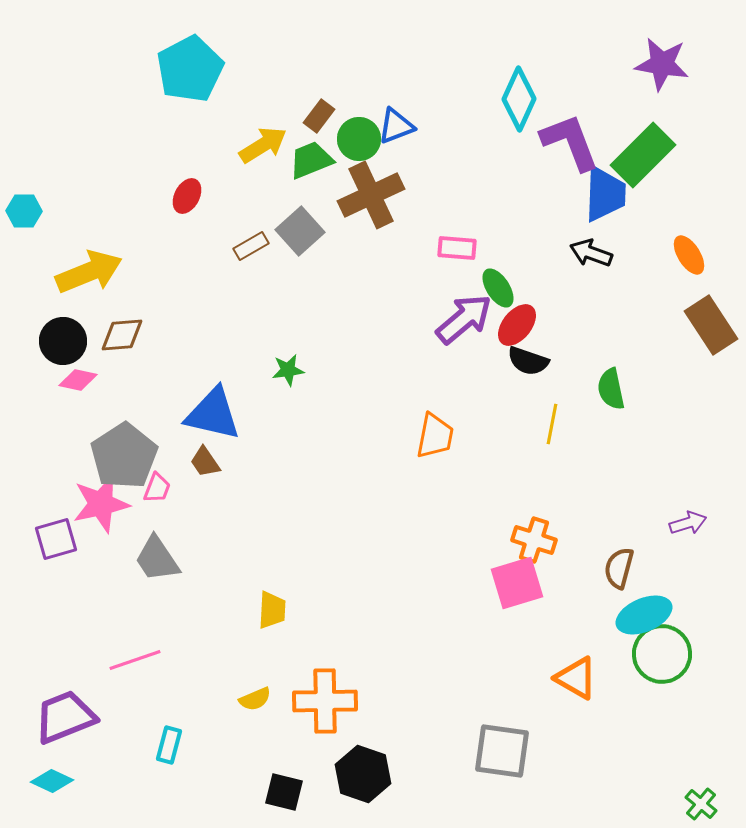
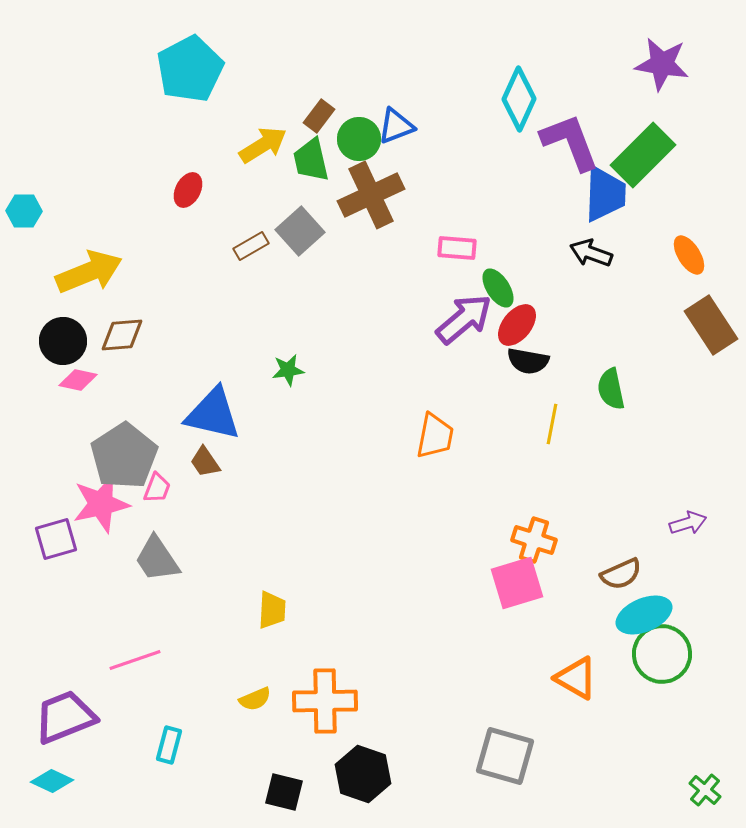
green trapezoid at (311, 160): rotated 81 degrees counterclockwise
red ellipse at (187, 196): moved 1 px right, 6 px up
black semicircle at (528, 361): rotated 9 degrees counterclockwise
brown semicircle at (619, 568): moved 2 px right, 6 px down; rotated 129 degrees counterclockwise
gray square at (502, 751): moved 3 px right, 5 px down; rotated 8 degrees clockwise
green cross at (701, 804): moved 4 px right, 14 px up
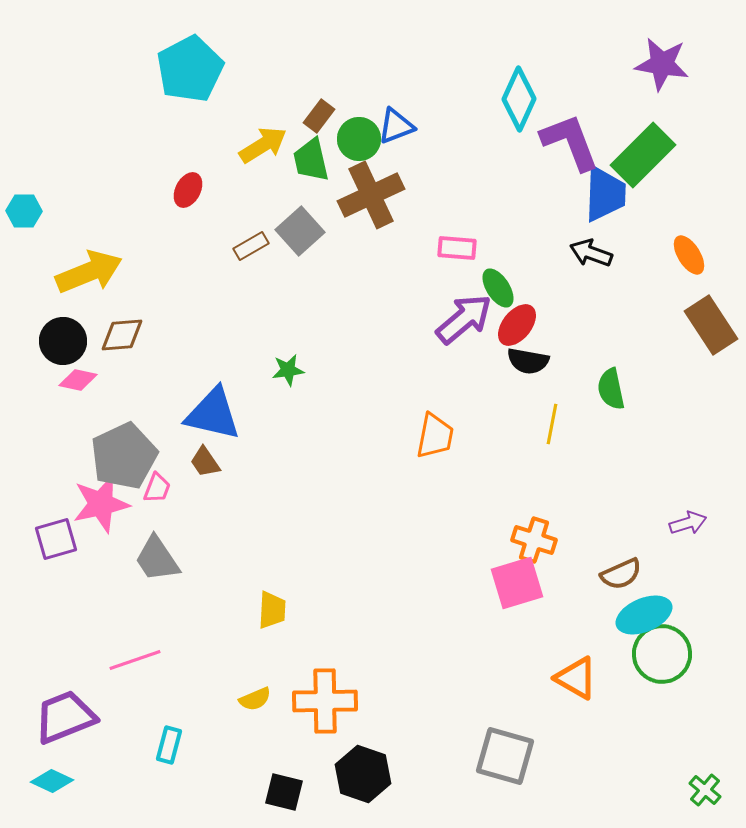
gray pentagon at (124, 456): rotated 8 degrees clockwise
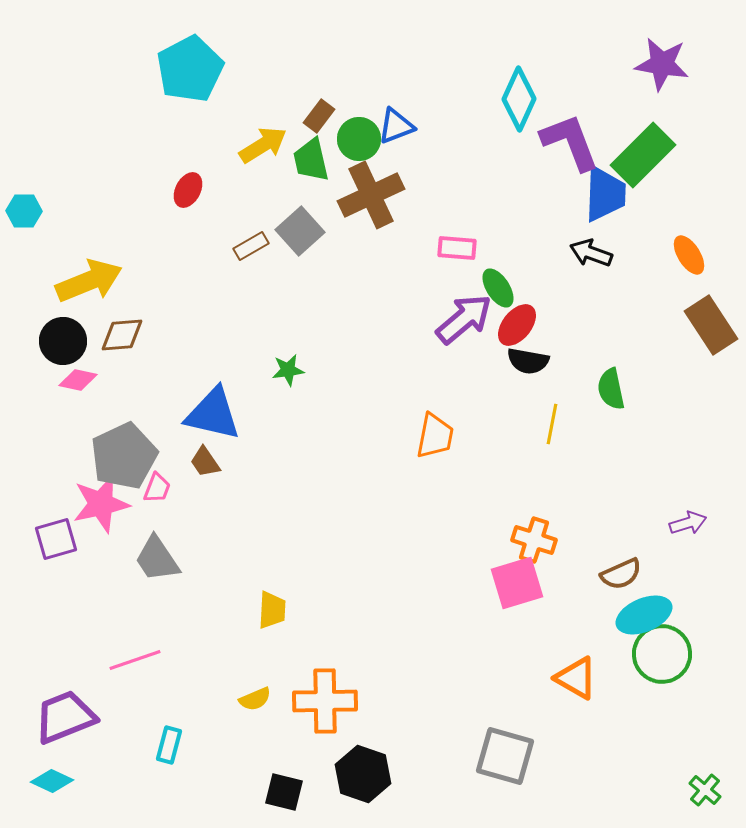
yellow arrow at (89, 272): moved 9 px down
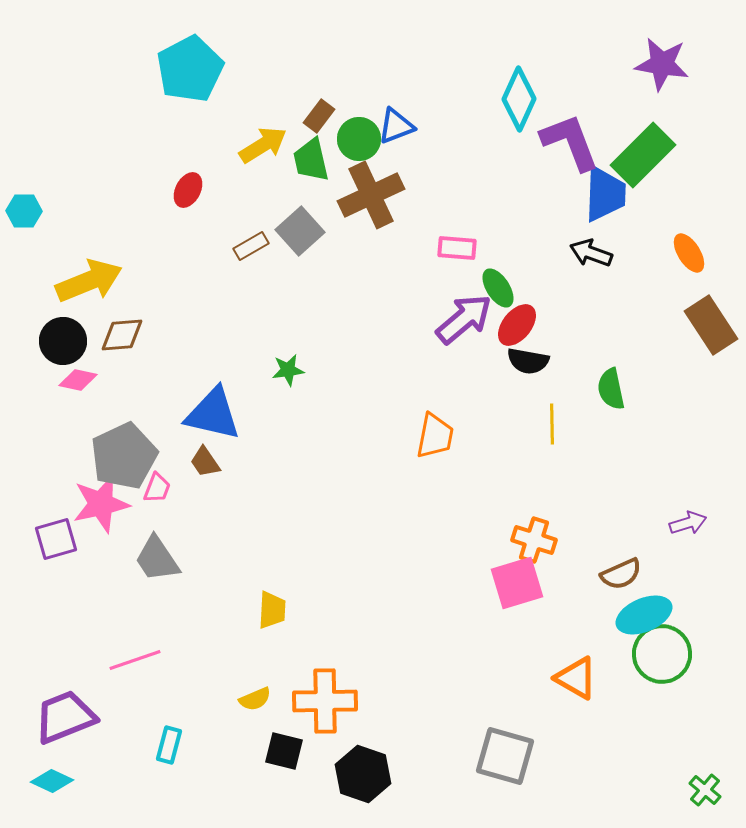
orange ellipse at (689, 255): moved 2 px up
yellow line at (552, 424): rotated 12 degrees counterclockwise
black square at (284, 792): moved 41 px up
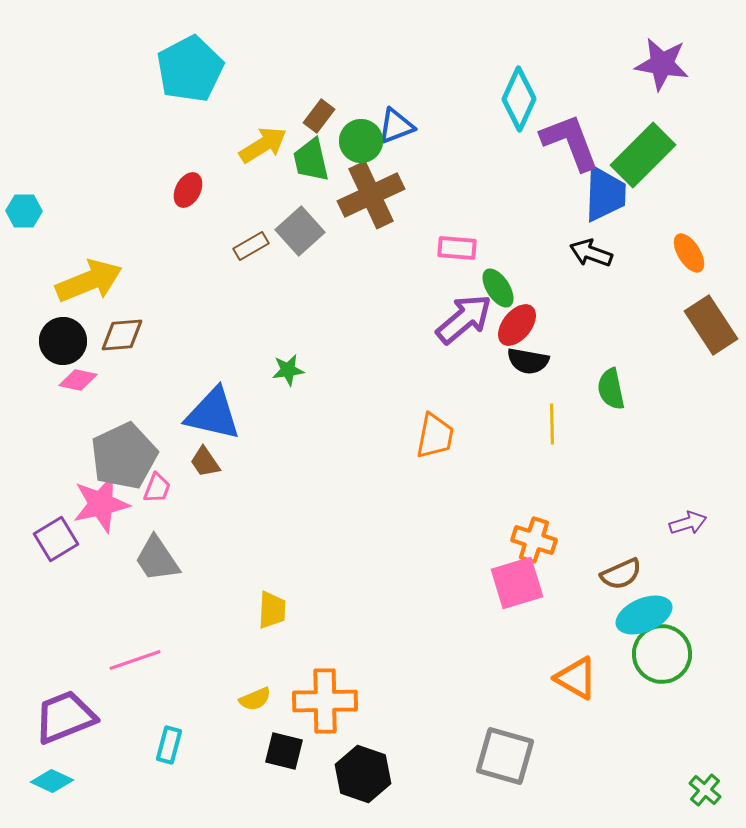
green circle at (359, 139): moved 2 px right, 2 px down
purple square at (56, 539): rotated 15 degrees counterclockwise
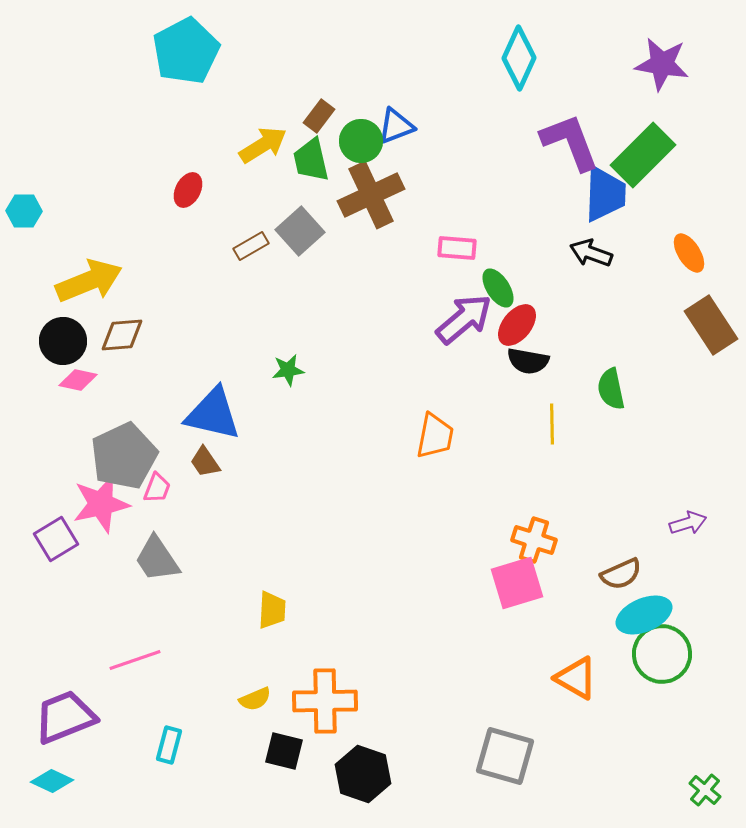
cyan pentagon at (190, 69): moved 4 px left, 18 px up
cyan diamond at (519, 99): moved 41 px up
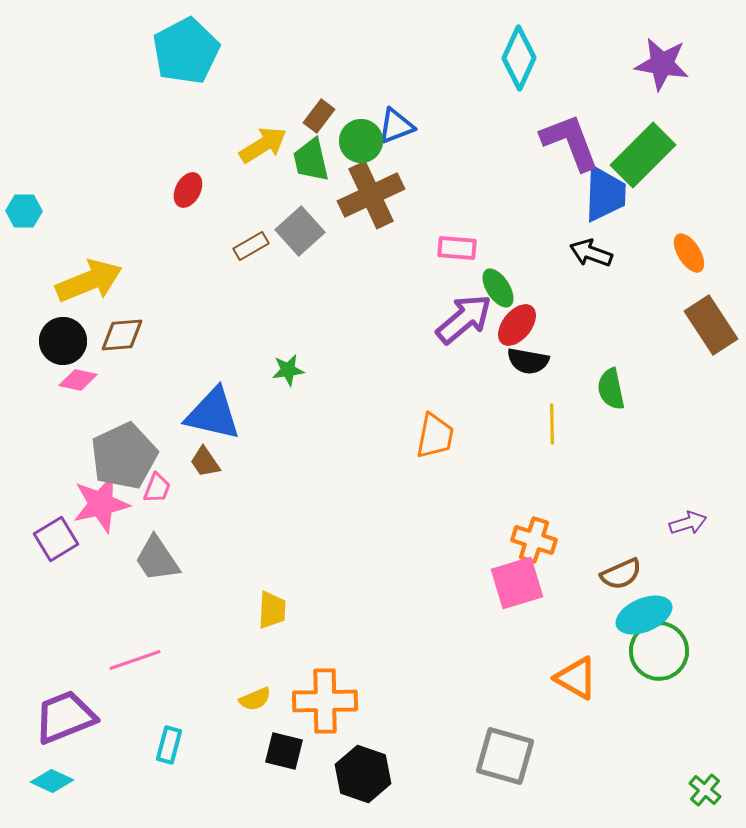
green circle at (662, 654): moved 3 px left, 3 px up
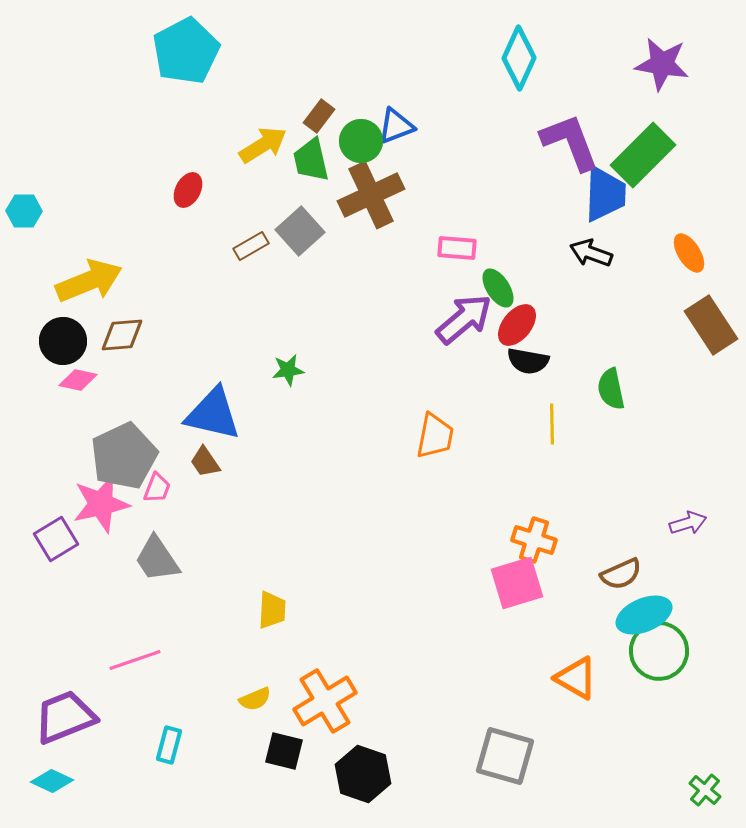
orange cross at (325, 701): rotated 30 degrees counterclockwise
